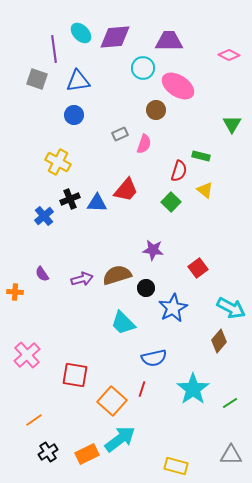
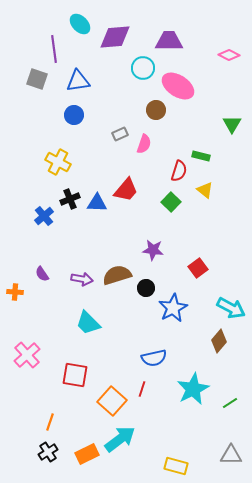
cyan ellipse at (81, 33): moved 1 px left, 9 px up
purple arrow at (82, 279): rotated 25 degrees clockwise
cyan trapezoid at (123, 323): moved 35 px left
cyan star at (193, 389): rotated 8 degrees clockwise
orange line at (34, 420): moved 16 px right, 2 px down; rotated 36 degrees counterclockwise
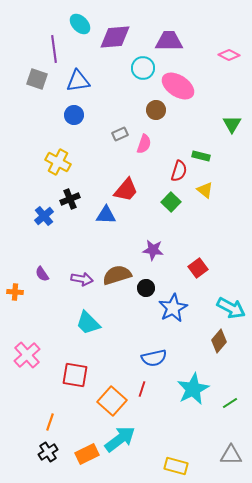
blue triangle at (97, 203): moved 9 px right, 12 px down
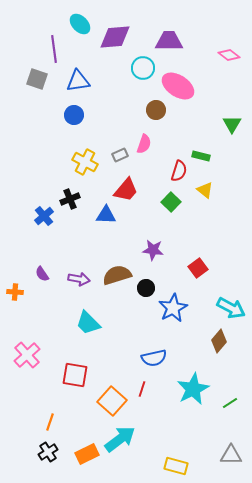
pink diamond at (229, 55): rotated 10 degrees clockwise
gray rectangle at (120, 134): moved 21 px down
yellow cross at (58, 162): moved 27 px right
purple arrow at (82, 279): moved 3 px left
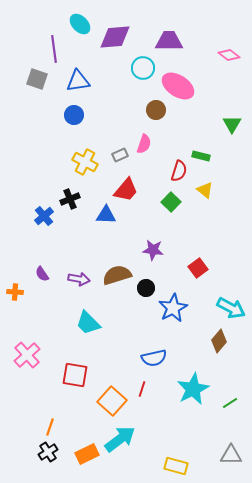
orange line at (50, 422): moved 5 px down
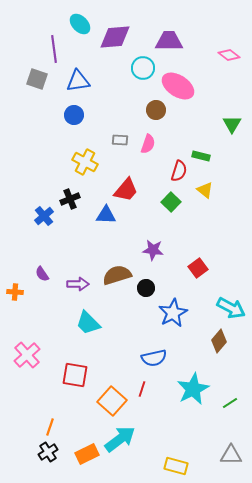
pink semicircle at (144, 144): moved 4 px right
gray rectangle at (120, 155): moved 15 px up; rotated 28 degrees clockwise
purple arrow at (79, 279): moved 1 px left, 5 px down; rotated 10 degrees counterclockwise
blue star at (173, 308): moved 5 px down
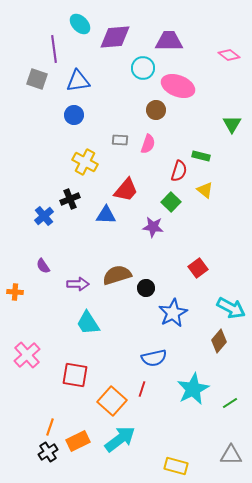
pink ellipse at (178, 86): rotated 12 degrees counterclockwise
purple star at (153, 250): moved 23 px up
purple semicircle at (42, 274): moved 1 px right, 8 px up
cyan trapezoid at (88, 323): rotated 12 degrees clockwise
orange rectangle at (87, 454): moved 9 px left, 13 px up
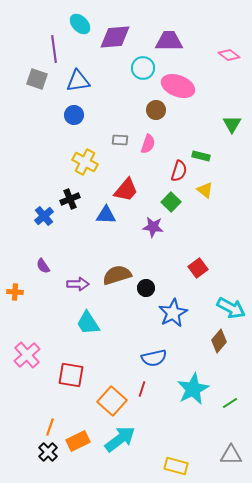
red square at (75, 375): moved 4 px left
black cross at (48, 452): rotated 12 degrees counterclockwise
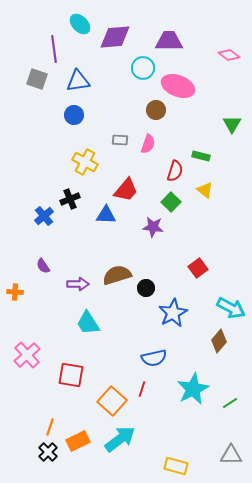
red semicircle at (179, 171): moved 4 px left
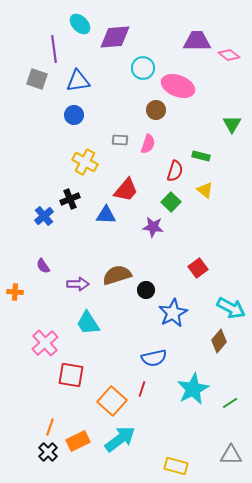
purple trapezoid at (169, 41): moved 28 px right
black circle at (146, 288): moved 2 px down
pink cross at (27, 355): moved 18 px right, 12 px up
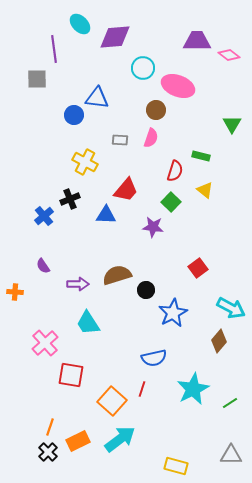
gray square at (37, 79): rotated 20 degrees counterclockwise
blue triangle at (78, 81): moved 19 px right, 17 px down; rotated 15 degrees clockwise
pink semicircle at (148, 144): moved 3 px right, 6 px up
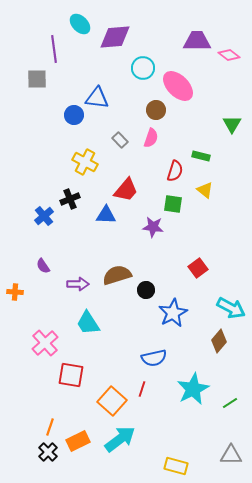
pink ellipse at (178, 86): rotated 24 degrees clockwise
gray rectangle at (120, 140): rotated 42 degrees clockwise
green square at (171, 202): moved 2 px right, 2 px down; rotated 36 degrees counterclockwise
